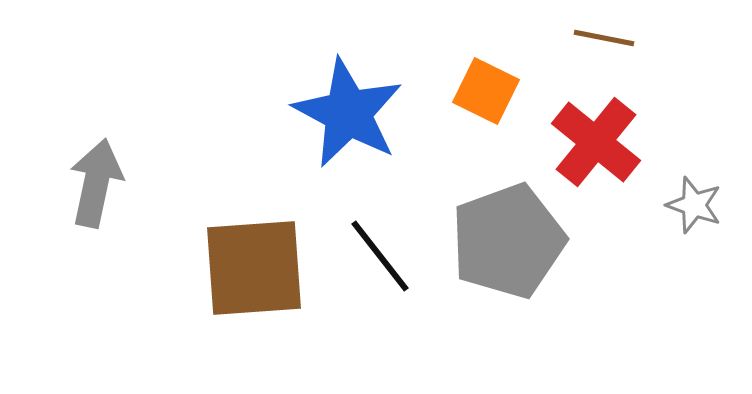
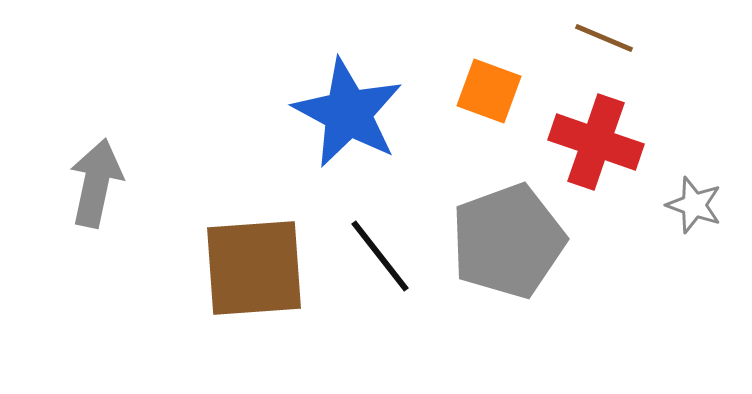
brown line: rotated 12 degrees clockwise
orange square: moved 3 px right; rotated 6 degrees counterclockwise
red cross: rotated 20 degrees counterclockwise
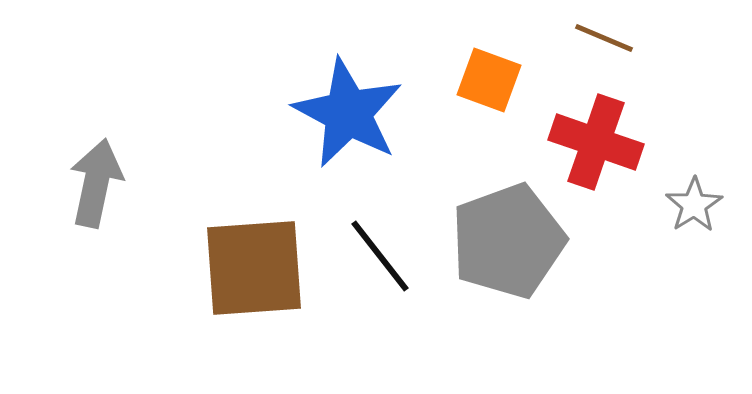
orange square: moved 11 px up
gray star: rotated 20 degrees clockwise
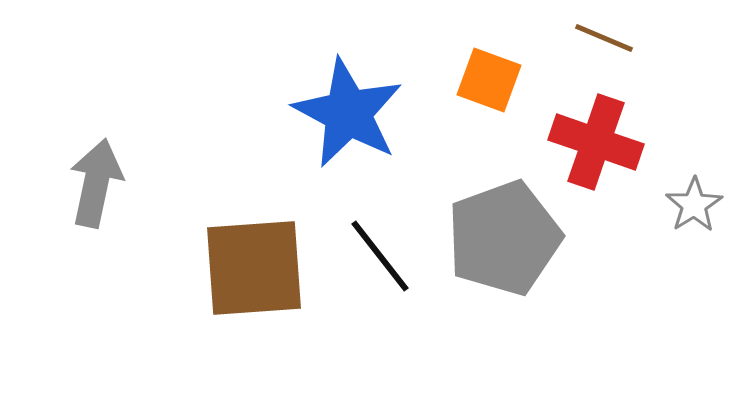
gray pentagon: moved 4 px left, 3 px up
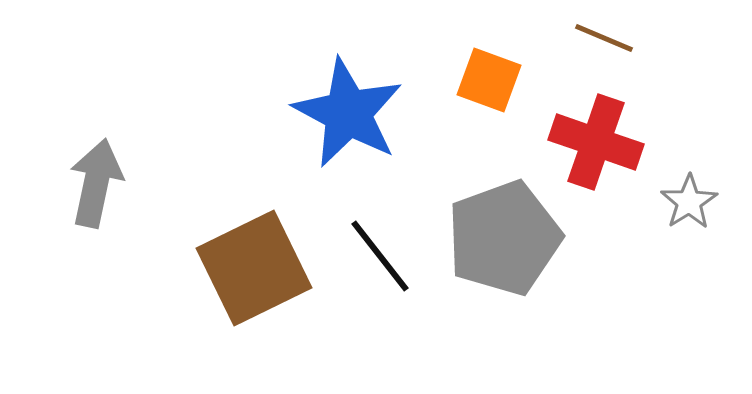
gray star: moved 5 px left, 3 px up
brown square: rotated 22 degrees counterclockwise
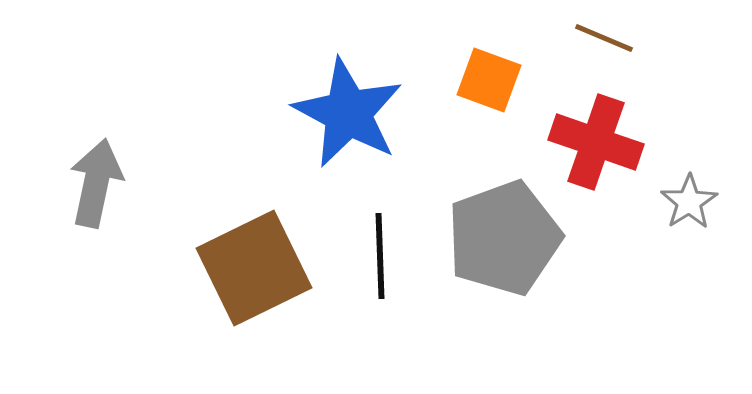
black line: rotated 36 degrees clockwise
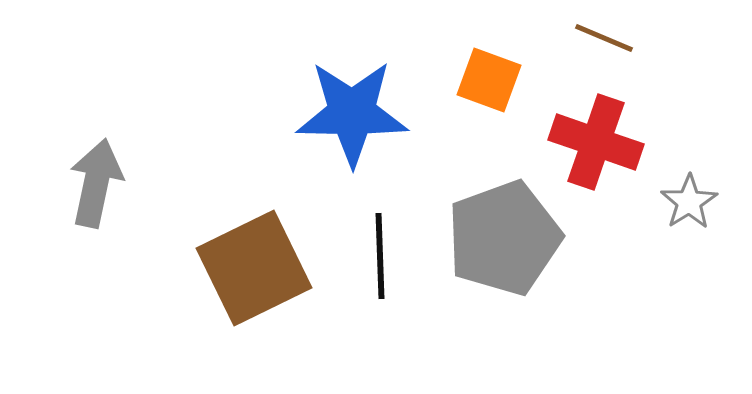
blue star: moved 4 px right; rotated 27 degrees counterclockwise
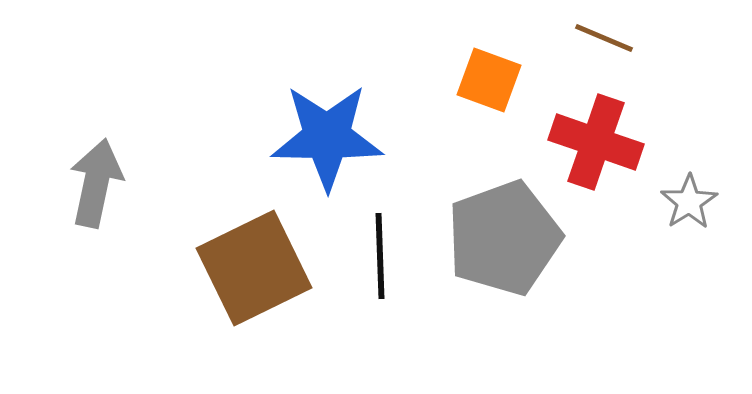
blue star: moved 25 px left, 24 px down
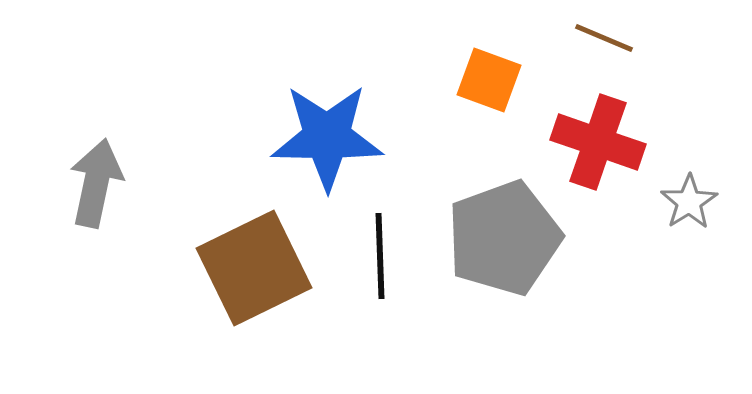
red cross: moved 2 px right
